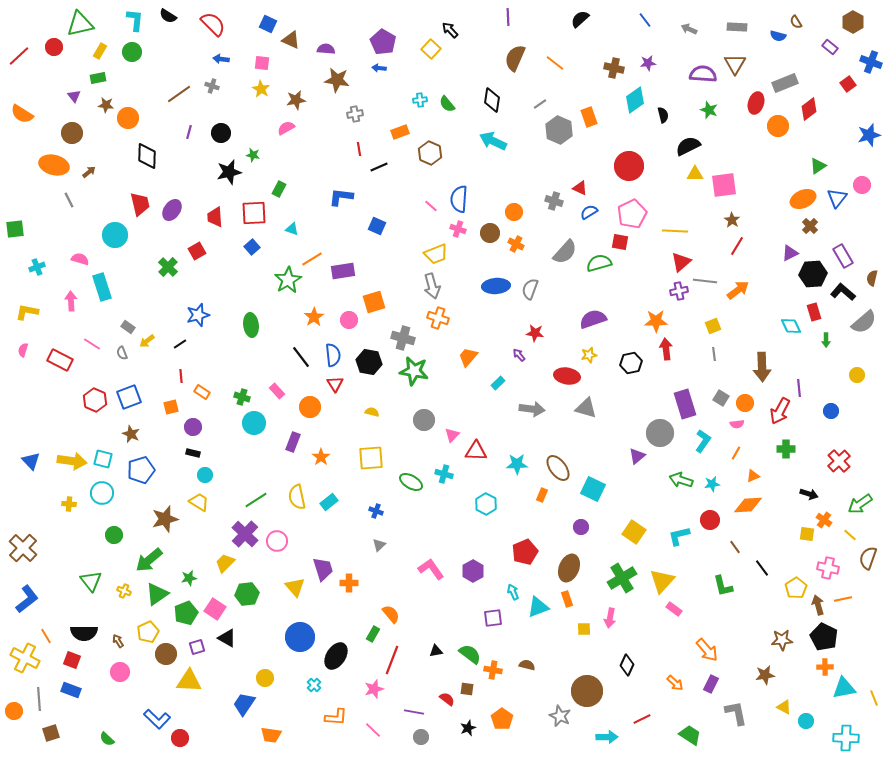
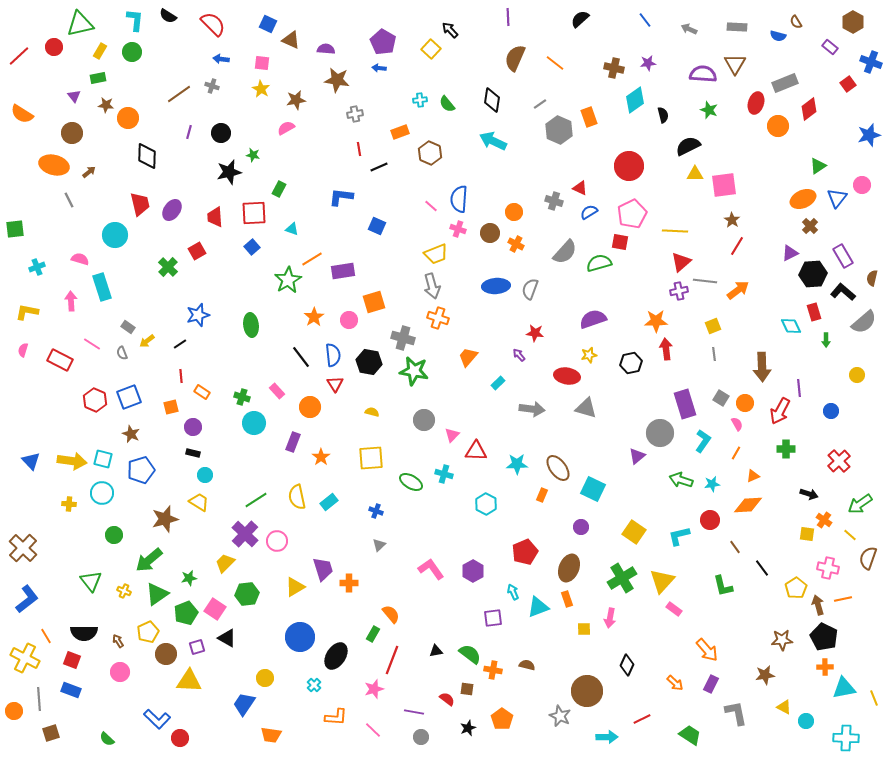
pink semicircle at (737, 424): rotated 112 degrees counterclockwise
yellow triangle at (295, 587): rotated 40 degrees clockwise
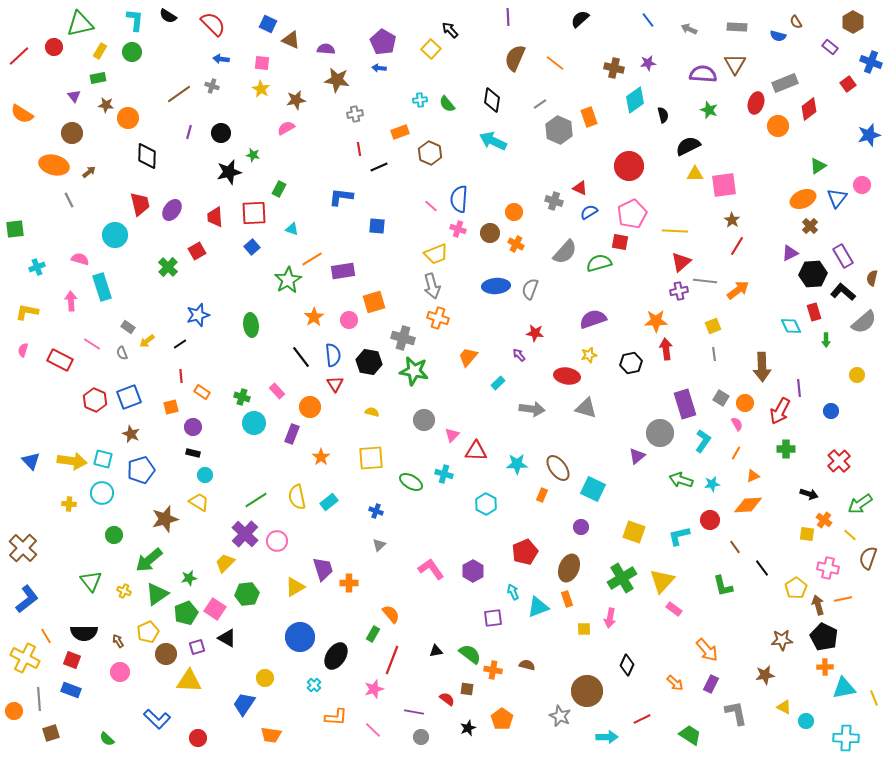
blue line at (645, 20): moved 3 px right
blue square at (377, 226): rotated 18 degrees counterclockwise
purple rectangle at (293, 442): moved 1 px left, 8 px up
yellow square at (634, 532): rotated 15 degrees counterclockwise
red circle at (180, 738): moved 18 px right
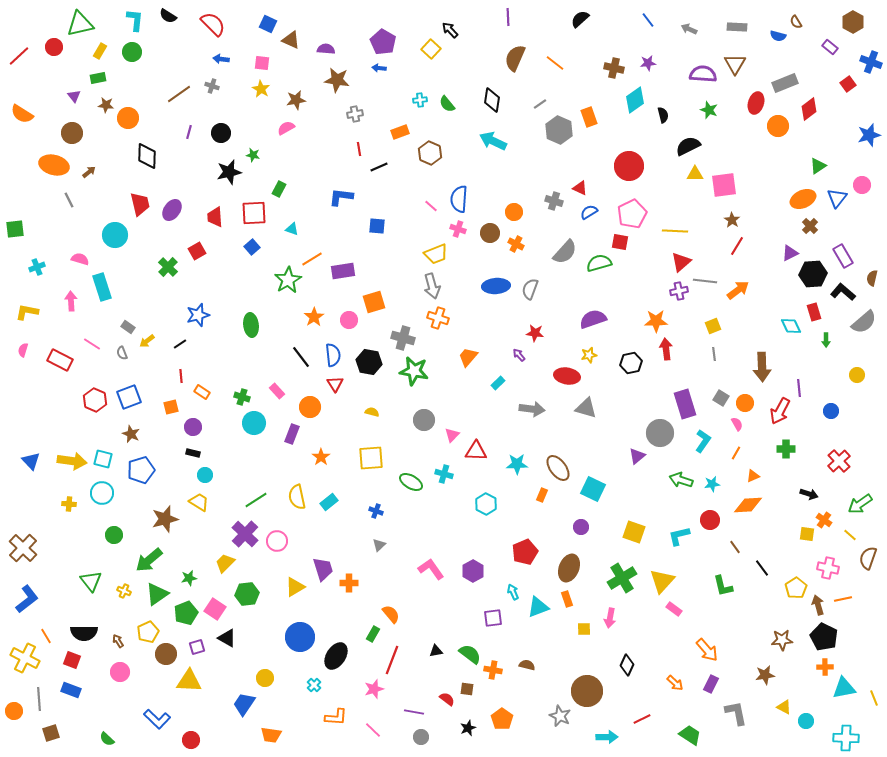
red circle at (198, 738): moved 7 px left, 2 px down
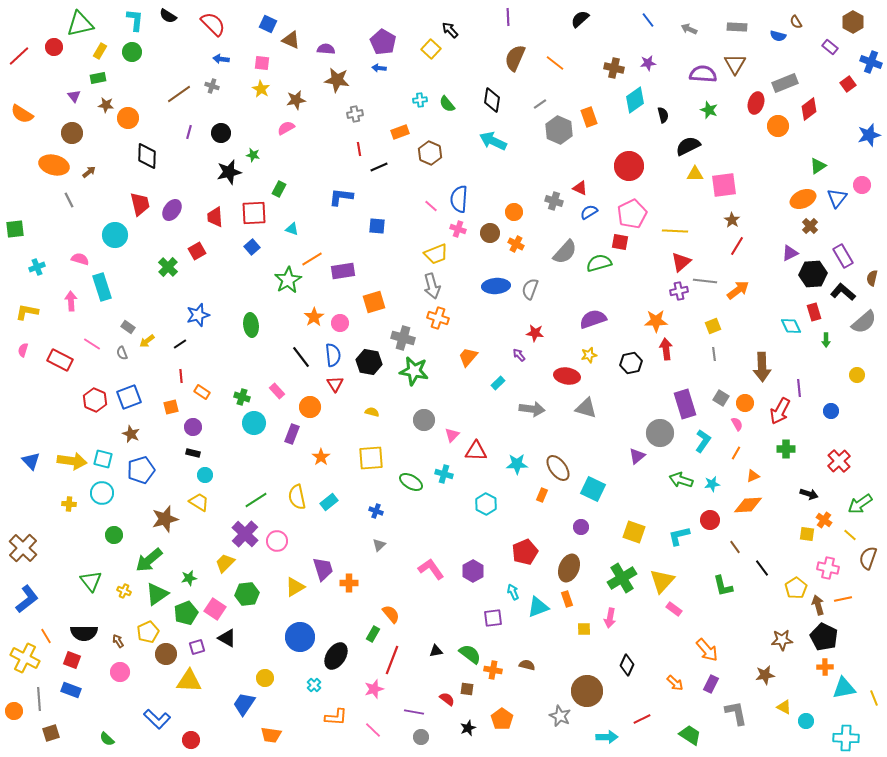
pink circle at (349, 320): moved 9 px left, 3 px down
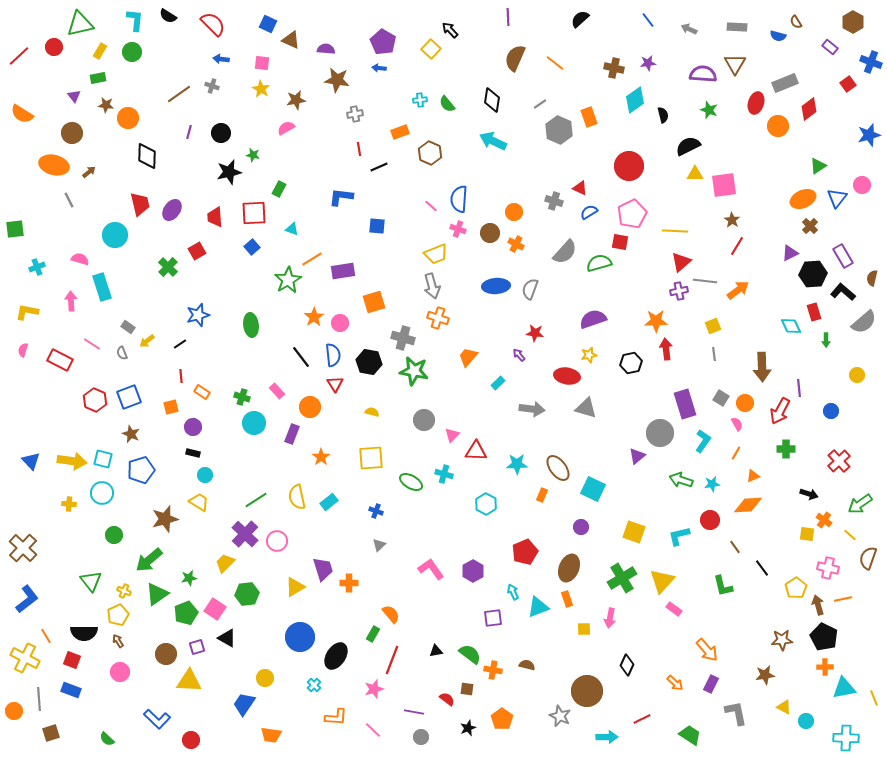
yellow pentagon at (148, 632): moved 30 px left, 17 px up
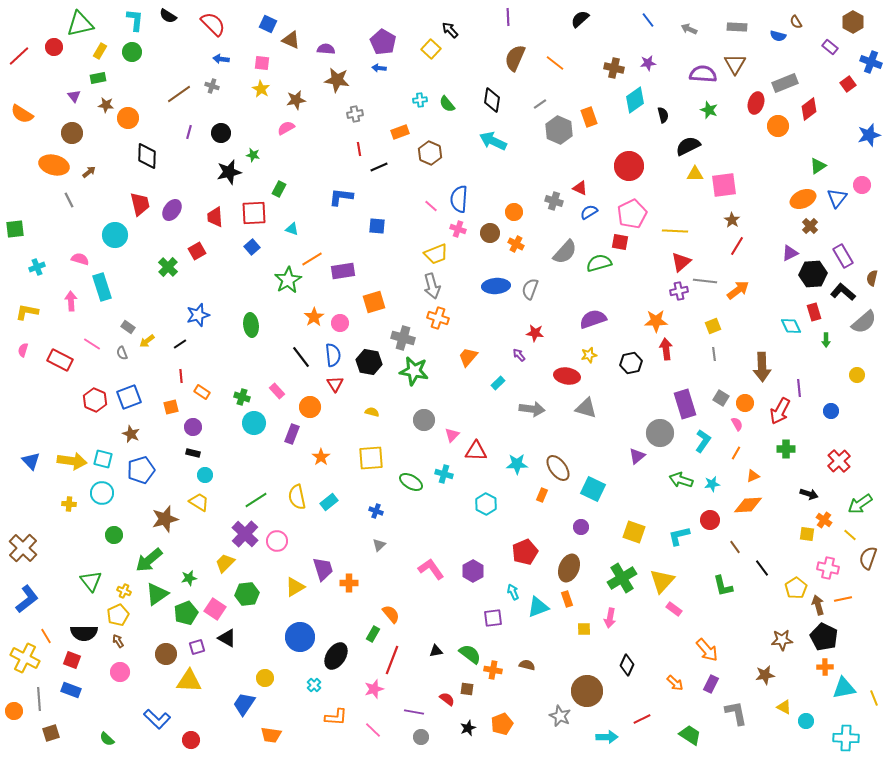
orange pentagon at (502, 719): moved 5 px down; rotated 15 degrees clockwise
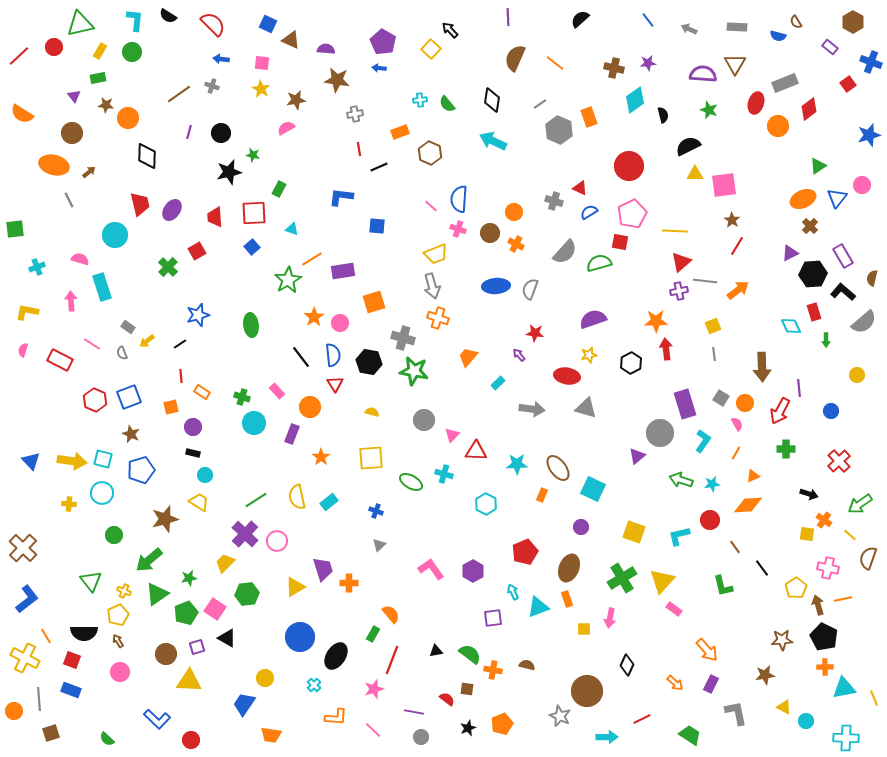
black hexagon at (631, 363): rotated 15 degrees counterclockwise
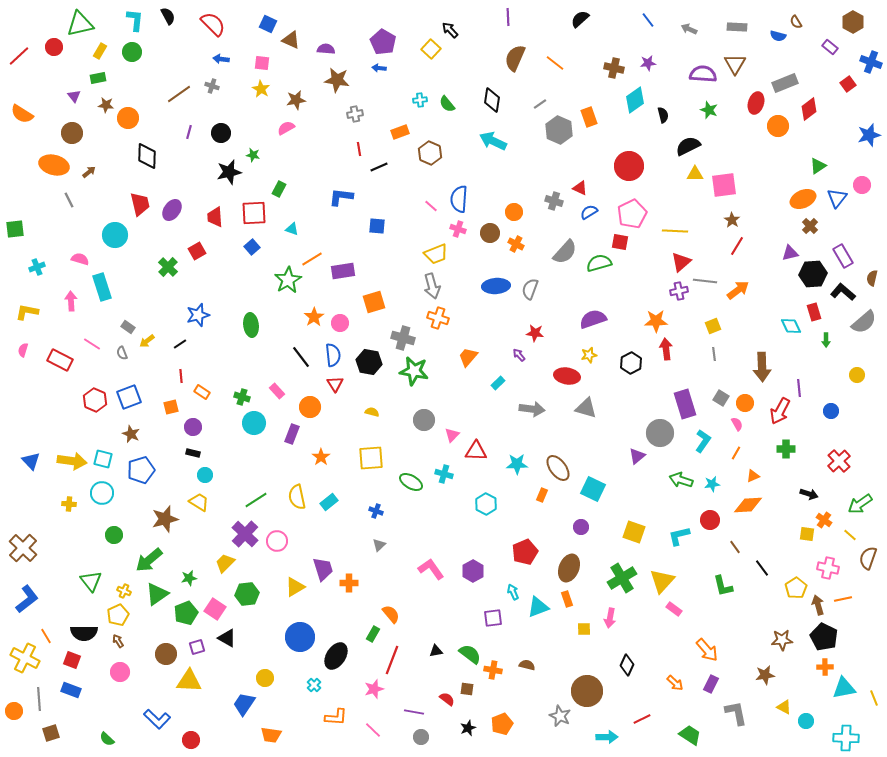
black semicircle at (168, 16): rotated 150 degrees counterclockwise
purple triangle at (790, 253): rotated 12 degrees clockwise
